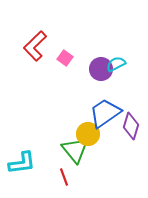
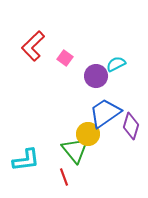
red L-shape: moved 2 px left
purple circle: moved 5 px left, 7 px down
cyan L-shape: moved 4 px right, 3 px up
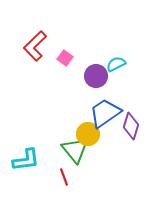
red L-shape: moved 2 px right
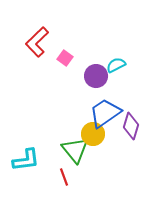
red L-shape: moved 2 px right, 4 px up
cyan semicircle: moved 1 px down
yellow circle: moved 5 px right
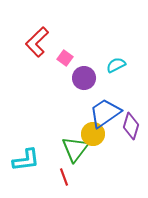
purple circle: moved 12 px left, 2 px down
green triangle: moved 1 px up; rotated 16 degrees clockwise
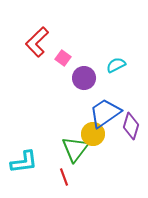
pink square: moved 2 px left
cyan L-shape: moved 2 px left, 2 px down
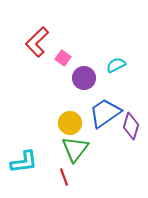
yellow circle: moved 23 px left, 11 px up
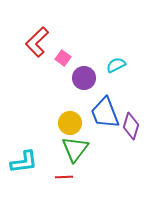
blue trapezoid: rotated 76 degrees counterclockwise
red line: rotated 72 degrees counterclockwise
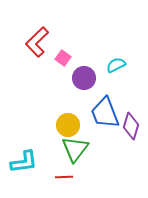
yellow circle: moved 2 px left, 2 px down
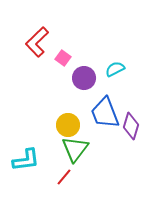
cyan semicircle: moved 1 px left, 4 px down
cyan L-shape: moved 2 px right, 2 px up
red line: rotated 48 degrees counterclockwise
